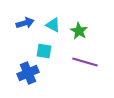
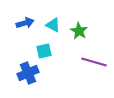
cyan square: rotated 21 degrees counterclockwise
purple line: moved 9 px right
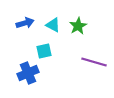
green star: moved 1 px left, 5 px up; rotated 12 degrees clockwise
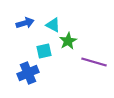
green star: moved 10 px left, 15 px down
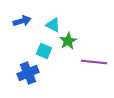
blue arrow: moved 3 px left, 2 px up
cyan square: rotated 35 degrees clockwise
purple line: rotated 10 degrees counterclockwise
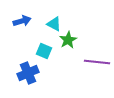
cyan triangle: moved 1 px right, 1 px up
green star: moved 1 px up
purple line: moved 3 px right
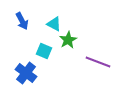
blue arrow: rotated 78 degrees clockwise
purple line: moved 1 px right; rotated 15 degrees clockwise
blue cross: moved 2 px left; rotated 30 degrees counterclockwise
